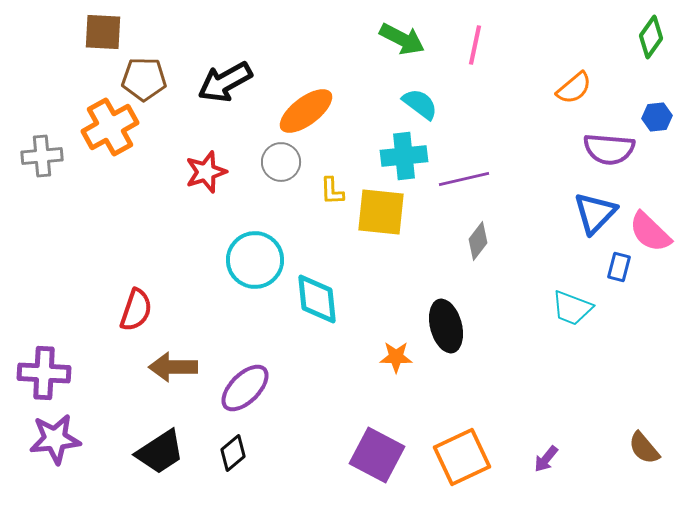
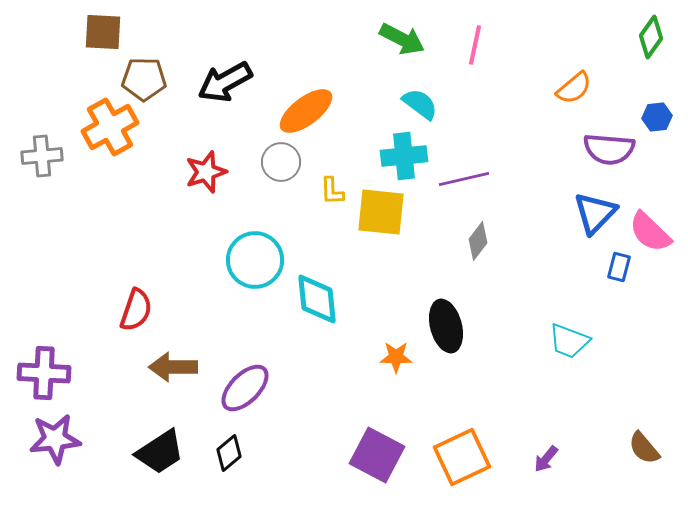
cyan trapezoid: moved 3 px left, 33 px down
black diamond: moved 4 px left
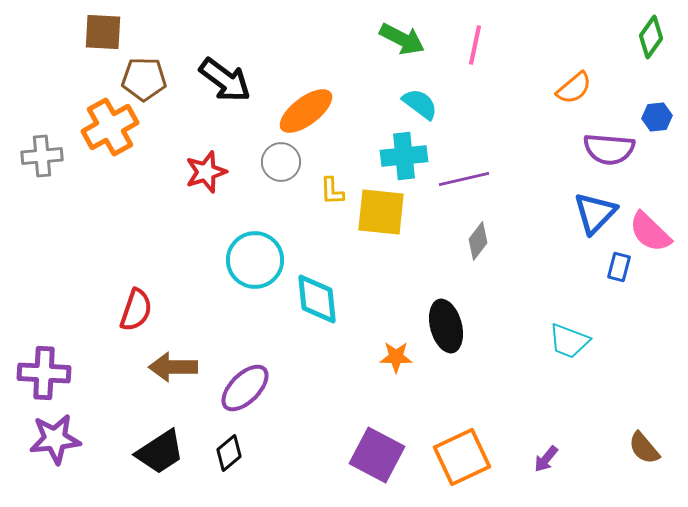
black arrow: moved 2 px up; rotated 114 degrees counterclockwise
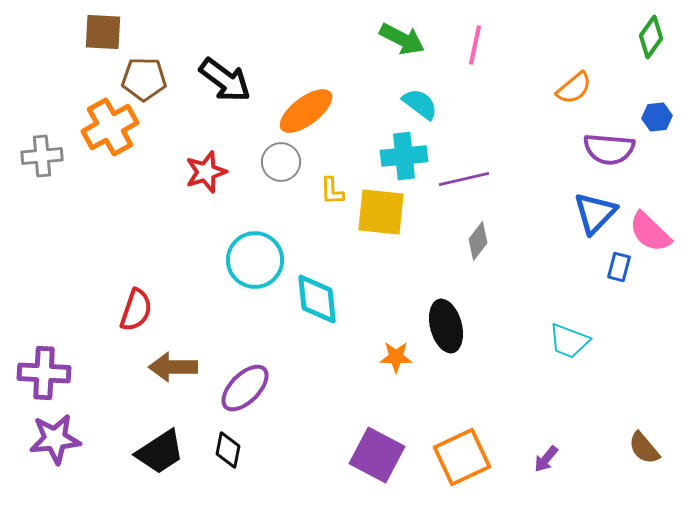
black diamond: moved 1 px left, 3 px up; rotated 39 degrees counterclockwise
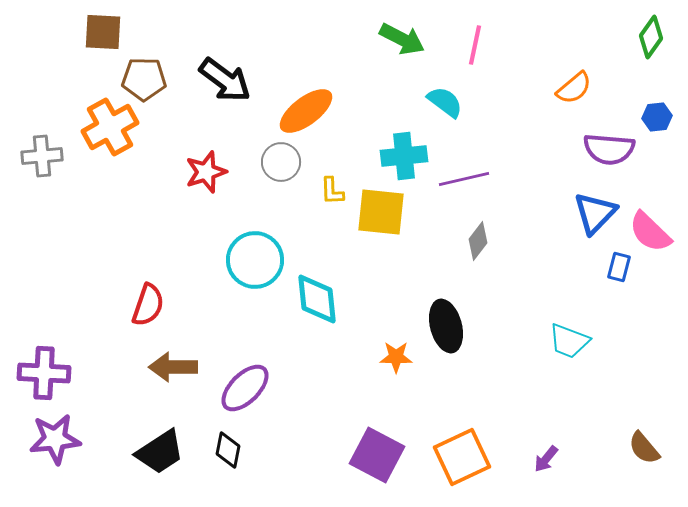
cyan semicircle: moved 25 px right, 2 px up
red semicircle: moved 12 px right, 5 px up
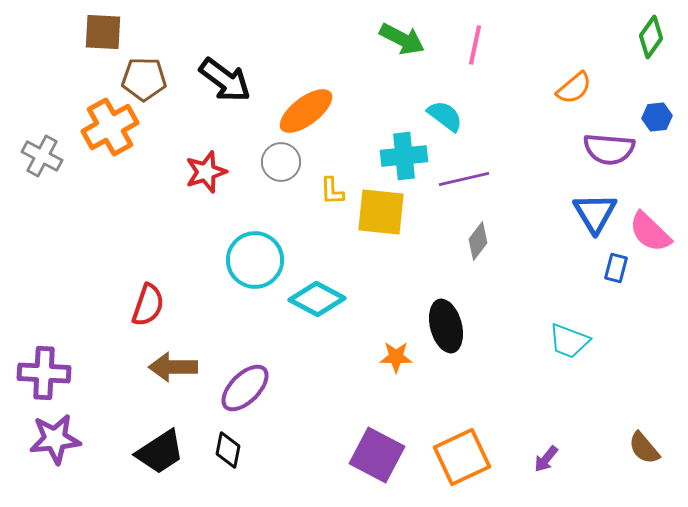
cyan semicircle: moved 14 px down
gray cross: rotated 33 degrees clockwise
blue triangle: rotated 15 degrees counterclockwise
blue rectangle: moved 3 px left, 1 px down
cyan diamond: rotated 56 degrees counterclockwise
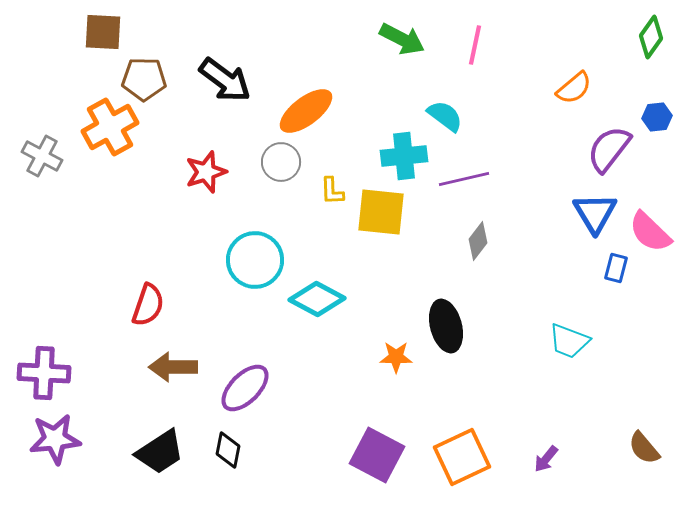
purple semicircle: rotated 123 degrees clockwise
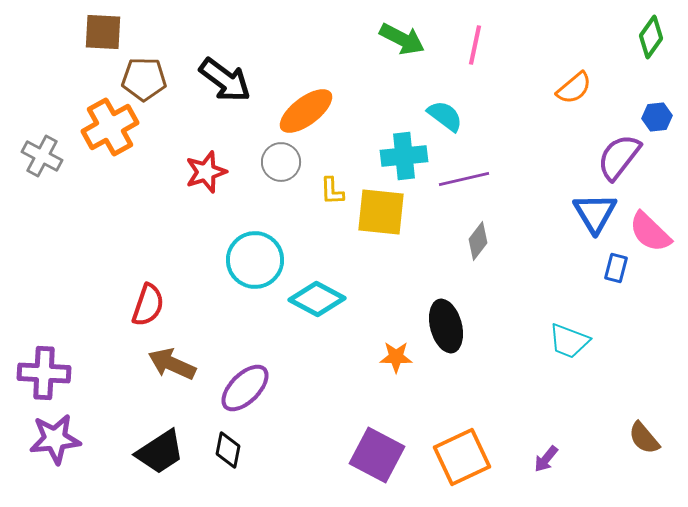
purple semicircle: moved 10 px right, 8 px down
brown arrow: moved 1 px left, 3 px up; rotated 24 degrees clockwise
brown semicircle: moved 10 px up
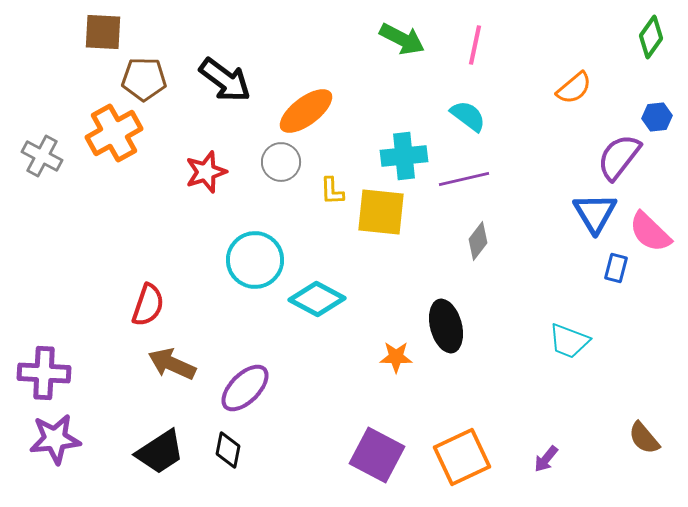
cyan semicircle: moved 23 px right
orange cross: moved 4 px right, 6 px down
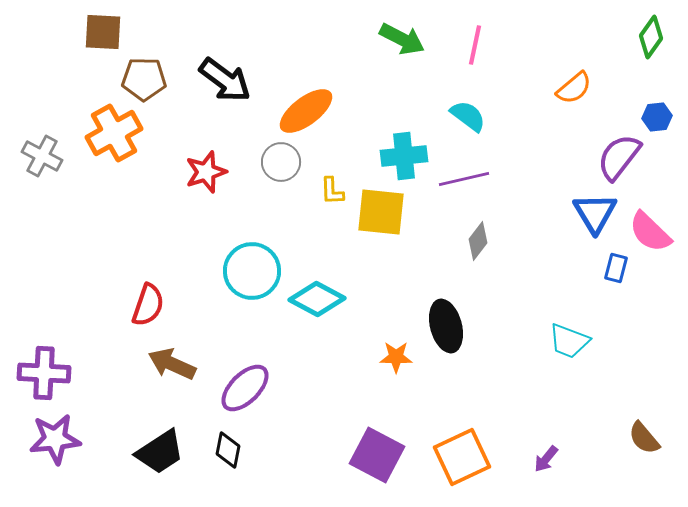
cyan circle: moved 3 px left, 11 px down
